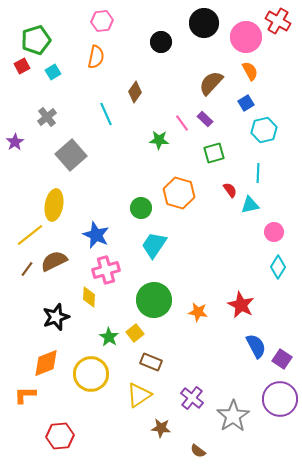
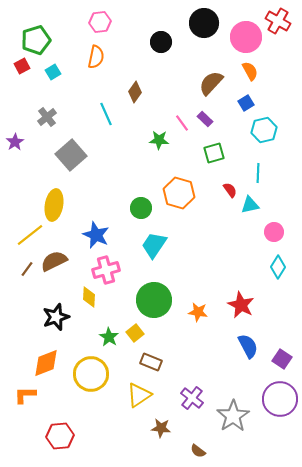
pink hexagon at (102, 21): moved 2 px left, 1 px down
blue semicircle at (256, 346): moved 8 px left
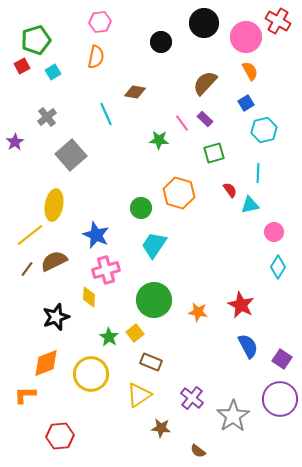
brown semicircle at (211, 83): moved 6 px left
brown diamond at (135, 92): rotated 65 degrees clockwise
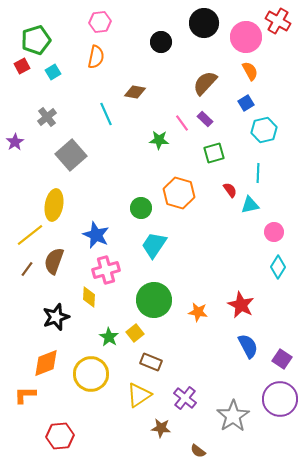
brown semicircle at (54, 261): rotated 44 degrees counterclockwise
purple cross at (192, 398): moved 7 px left
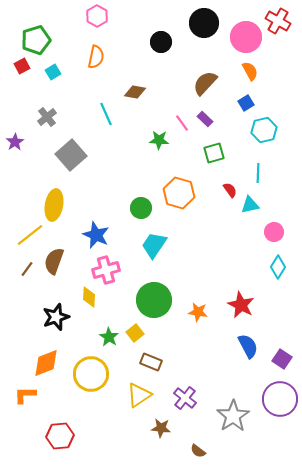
pink hexagon at (100, 22): moved 3 px left, 6 px up; rotated 25 degrees counterclockwise
